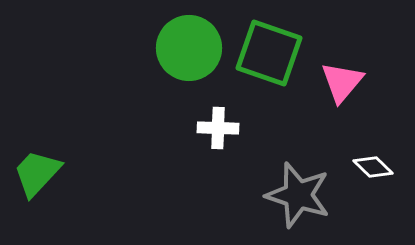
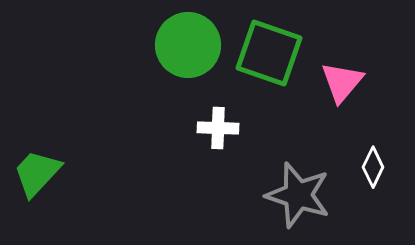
green circle: moved 1 px left, 3 px up
white diamond: rotated 72 degrees clockwise
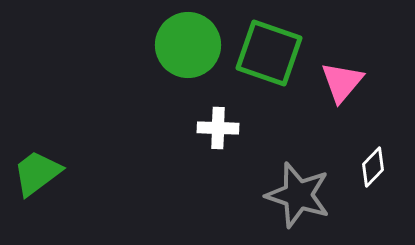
white diamond: rotated 18 degrees clockwise
green trapezoid: rotated 10 degrees clockwise
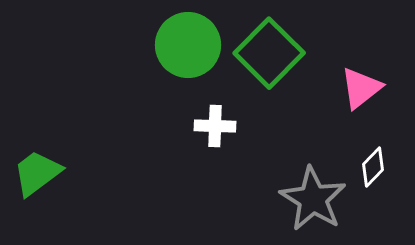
green square: rotated 26 degrees clockwise
pink triangle: moved 19 px right, 6 px down; rotated 12 degrees clockwise
white cross: moved 3 px left, 2 px up
gray star: moved 15 px right, 4 px down; rotated 14 degrees clockwise
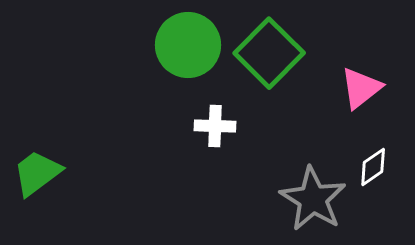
white diamond: rotated 12 degrees clockwise
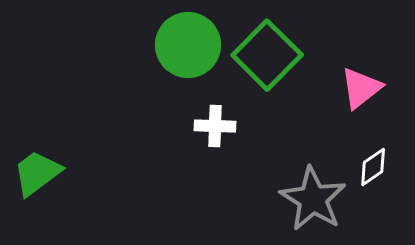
green square: moved 2 px left, 2 px down
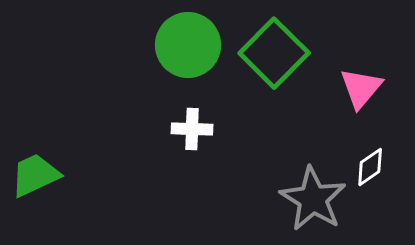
green square: moved 7 px right, 2 px up
pink triangle: rotated 12 degrees counterclockwise
white cross: moved 23 px left, 3 px down
white diamond: moved 3 px left
green trapezoid: moved 2 px left, 2 px down; rotated 12 degrees clockwise
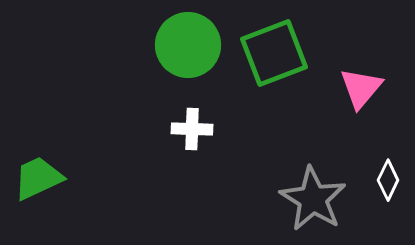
green square: rotated 24 degrees clockwise
white diamond: moved 18 px right, 13 px down; rotated 30 degrees counterclockwise
green trapezoid: moved 3 px right, 3 px down
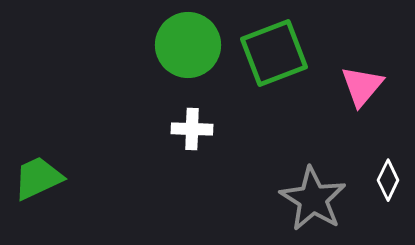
pink triangle: moved 1 px right, 2 px up
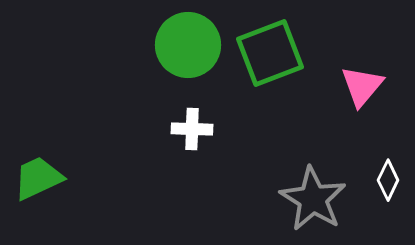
green square: moved 4 px left
